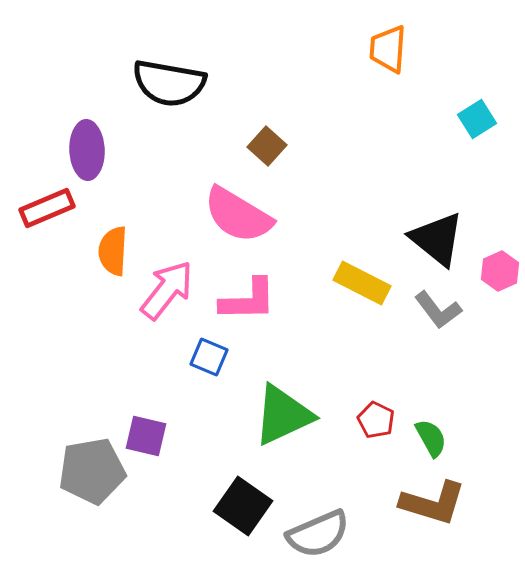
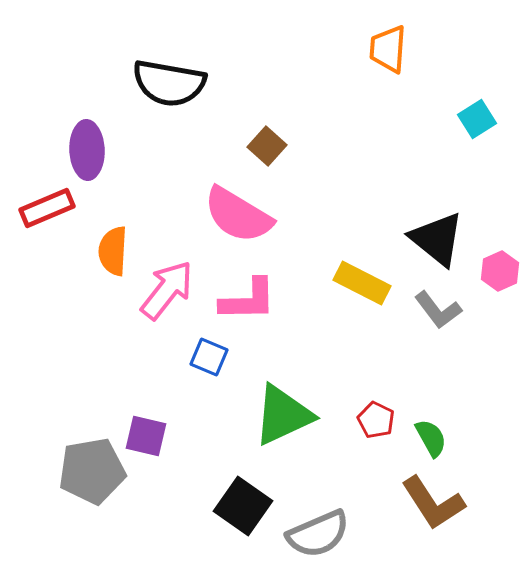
brown L-shape: rotated 40 degrees clockwise
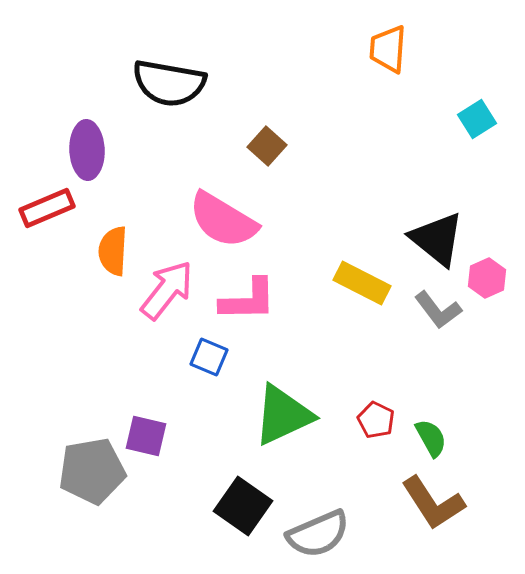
pink semicircle: moved 15 px left, 5 px down
pink hexagon: moved 13 px left, 7 px down
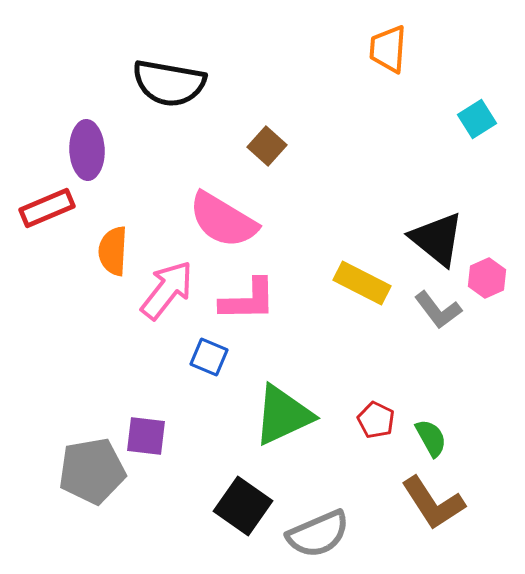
purple square: rotated 6 degrees counterclockwise
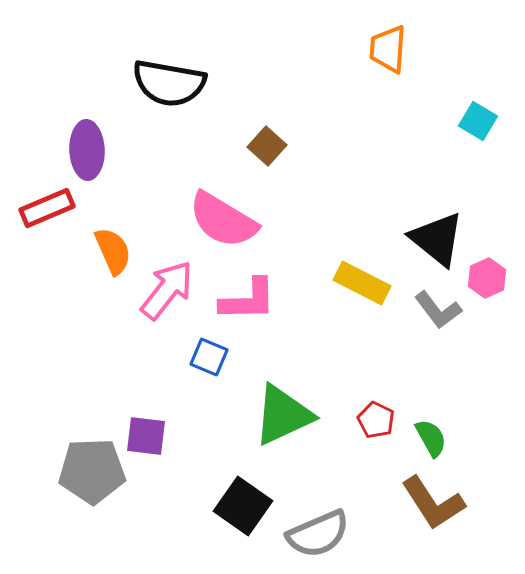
cyan square: moved 1 px right, 2 px down; rotated 27 degrees counterclockwise
orange semicircle: rotated 153 degrees clockwise
gray pentagon: rotated 8 degrees clockwise
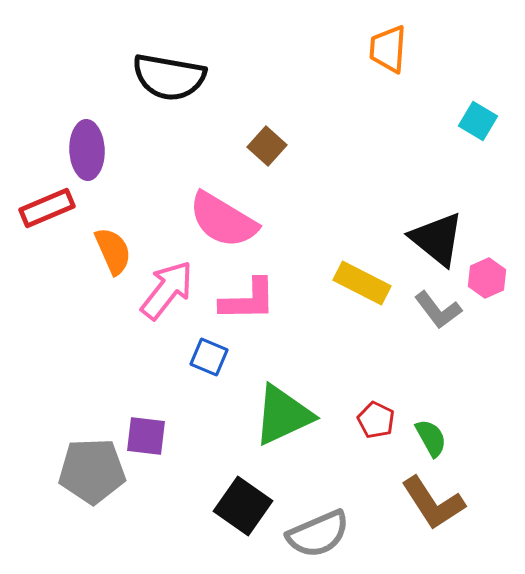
black semicircle: moved 6 px up
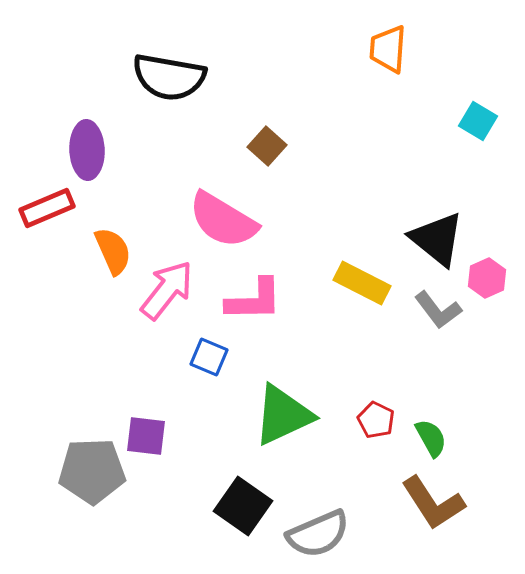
pink L-shape: moved 6 px right
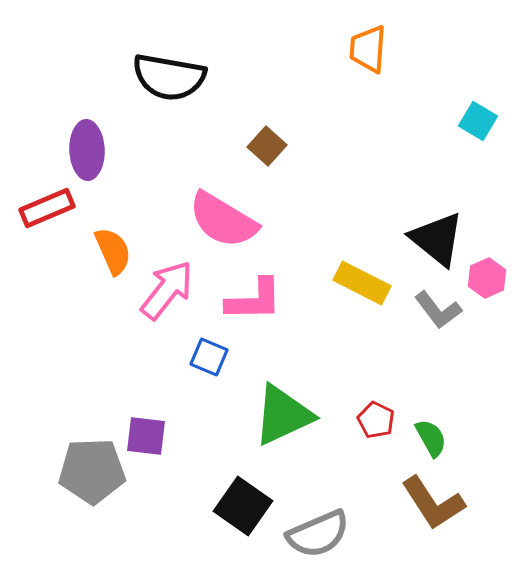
orange trapezoid: moved 20 px left
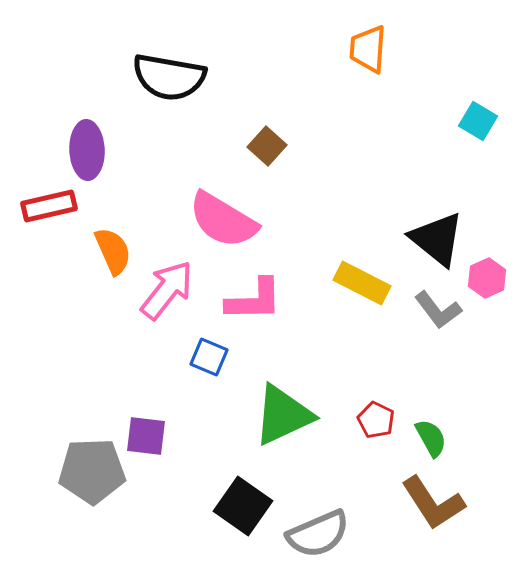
red rectangle: moved 2 px right, 2 px up; rotated 10 degrees clockwise
